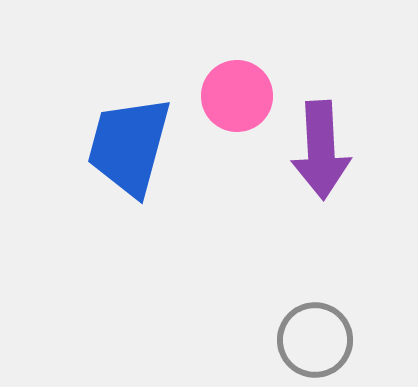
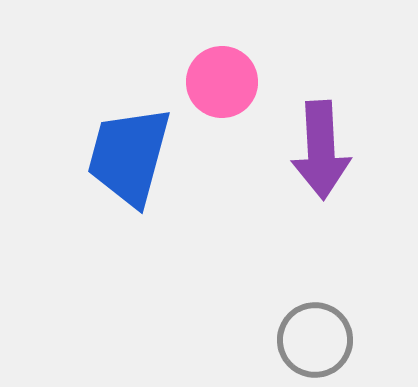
pink circle: moved 15 px left, 14 px up
blue trapezoid: moved 10 px down
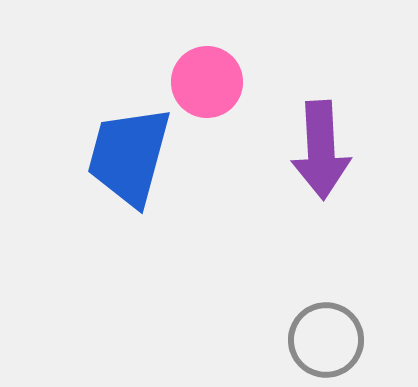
pink circle: moved 15 px left
gray circle: moved 11 px right
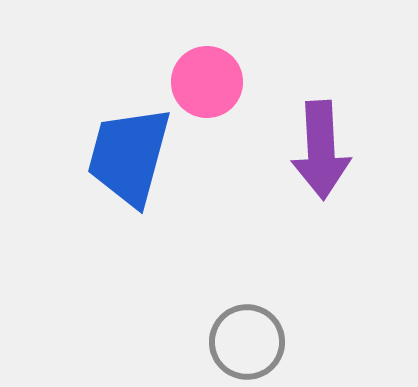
gray circle: moved 79 px left, 2 px down
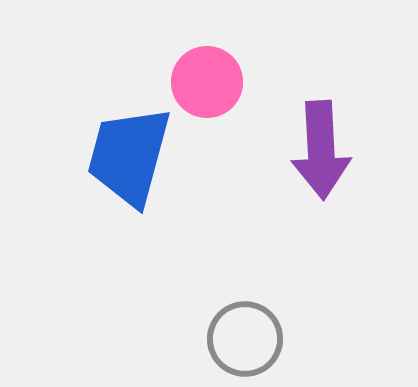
gray circle: moved 2 px left, 3 px up
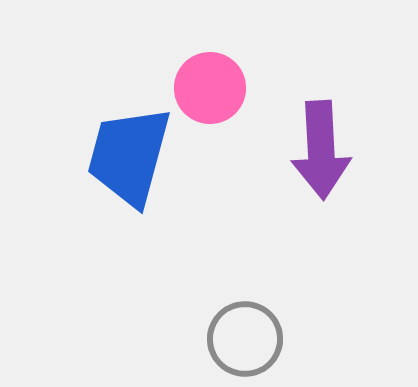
pink circle: moved 3 px right, 6 px down
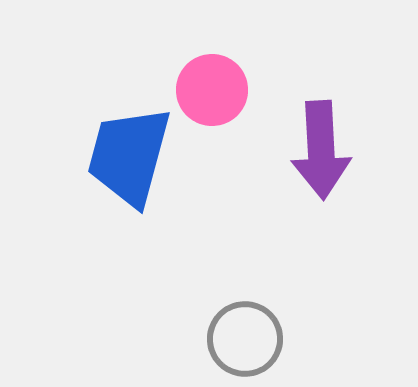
pink circle: moved 2 px right, 2 px down
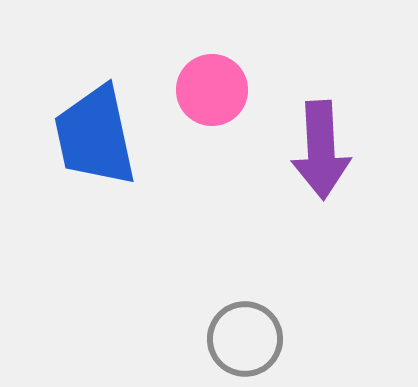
blue trapezoid: moved 34 px left, 20 px up; rotated 27 degrees counterclockwise
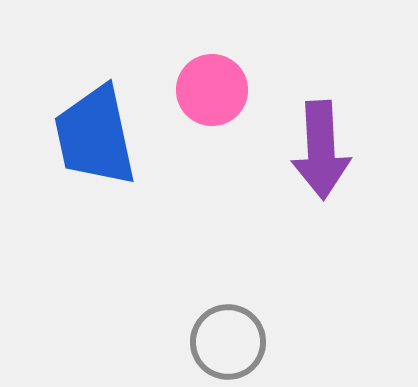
gray circle: moved 17 px left, 3 px down
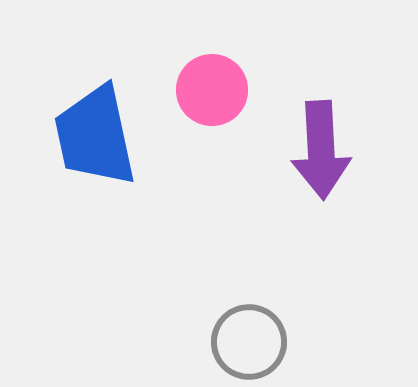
gray circle: moved 21 px right
